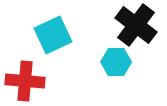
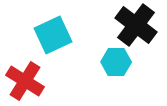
red cross: rotated 27 degrees clockwise
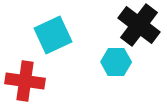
black cross: moved 3 px right
red cross: rotated 24 degrees counterclockwise
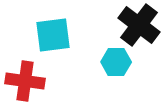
cyan square: rotated 18 degrees clockwise
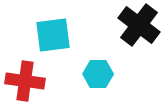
cyan hexagon: moved 18 px left, 12 px down
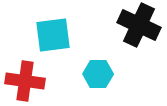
black cross: rotated 12 degrees counterclockwise
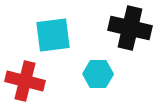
black cross: moved 9 px left, 3 px down; rotated 12 degrees counterclockwise
red cross: rotated 6 degrees clockwise
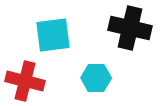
cyan hexagon: moved 2 px left, 4 px down
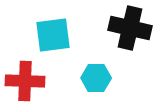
red cross: rotated 12 degrees counterclockwise
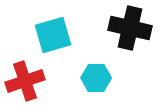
cyan square: rotated 9 degrees counterclockwise
red cross: rotated 21 degrees counterclockwise
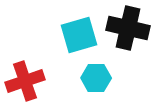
black cross: moved 2 px left
cyan square: moved 26 px right
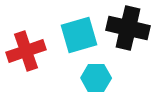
red cross: moved 1 px right, 30 px up
